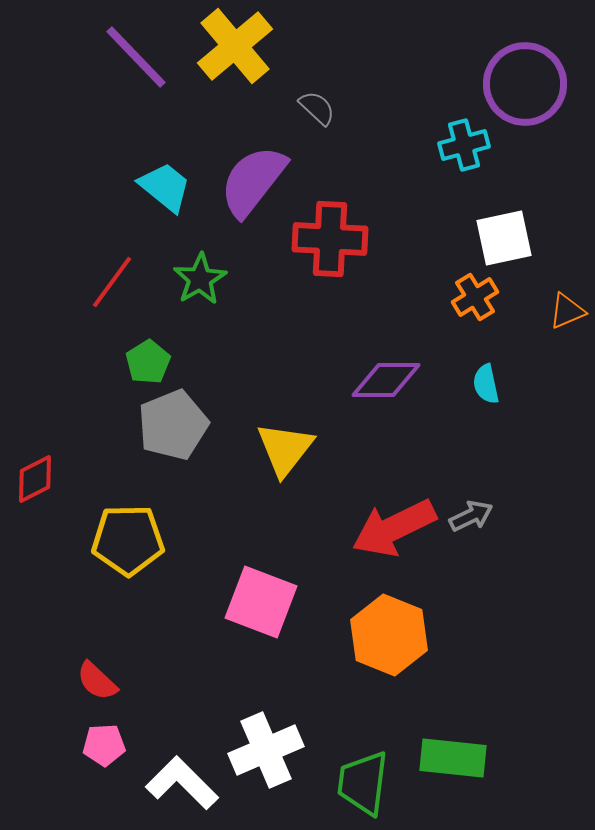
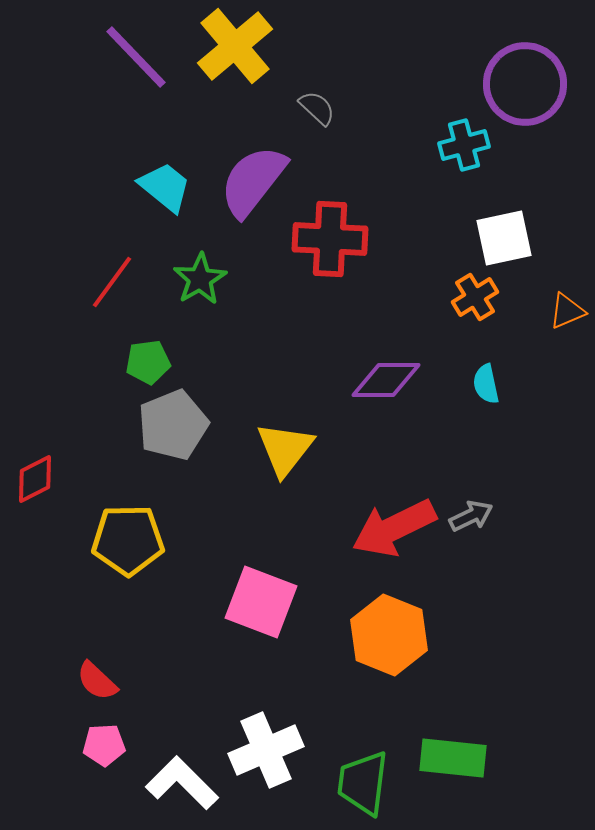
green pentagon: rotated 24 degrees clockwise
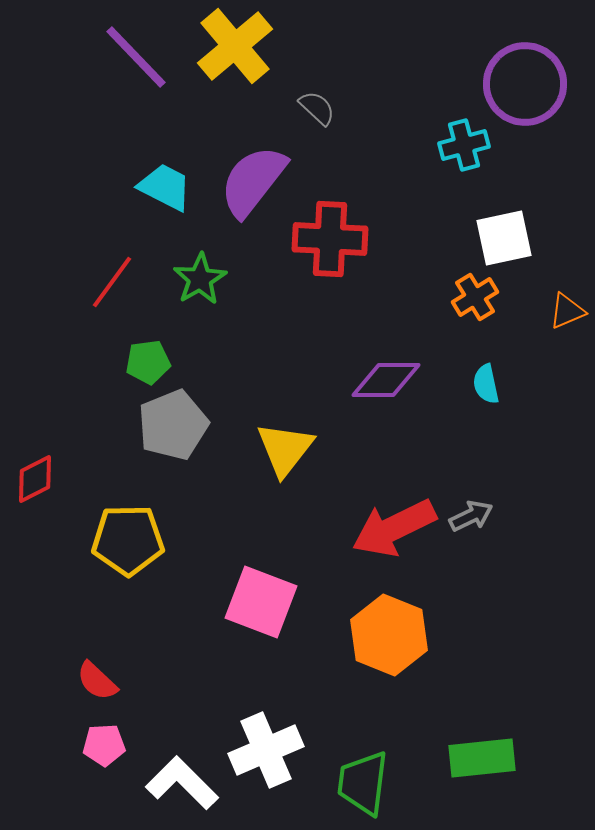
cyan trapezoid: rotated 12 degrees counterclockwise
green rectangle: moved 29 px right; rotated 12 degrees counterclockwise
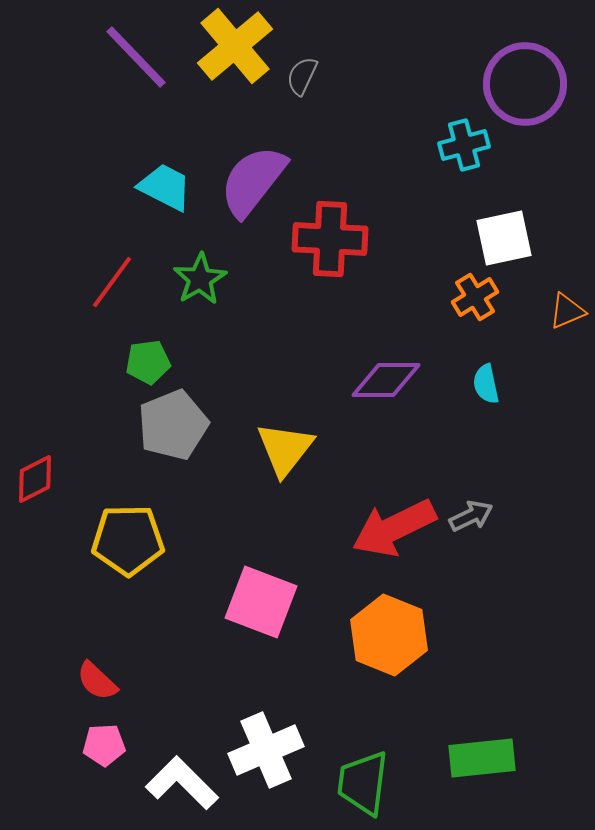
gray semicircle: moved 15 px left, 32 px up; rotated 108 degrees counterclockwise
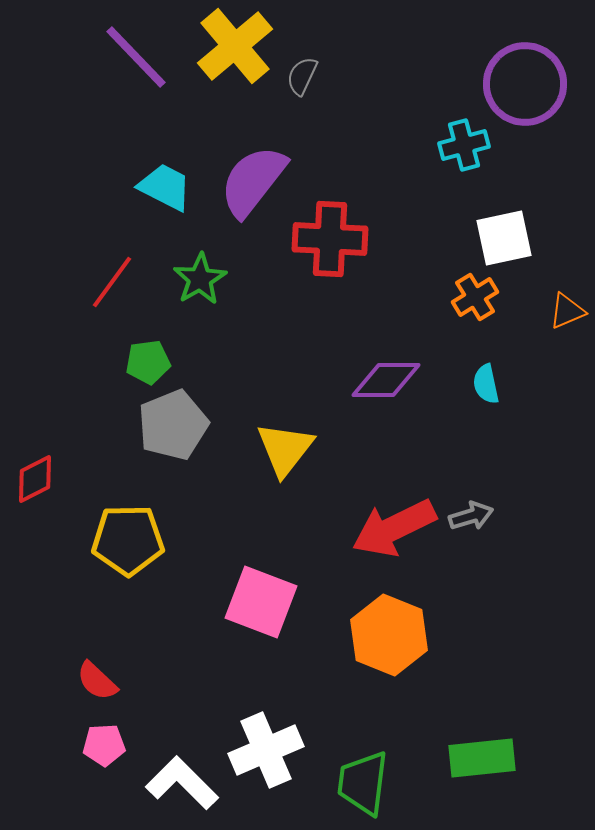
gray arrow: rotated 9 degrees clockwise
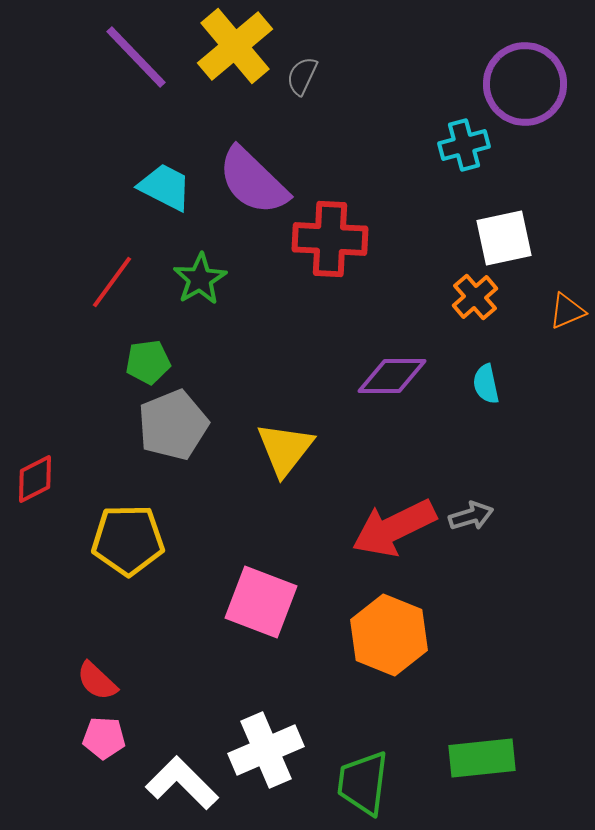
purple semicircle: rotated 84 degrees counterclockwise
orange cross: rotated 9 degrees counterclockwise
purple diamond: moved 6 px right, 4 px up
pink pentagon: moved 7 px up; rotated 6 degrees clockwise
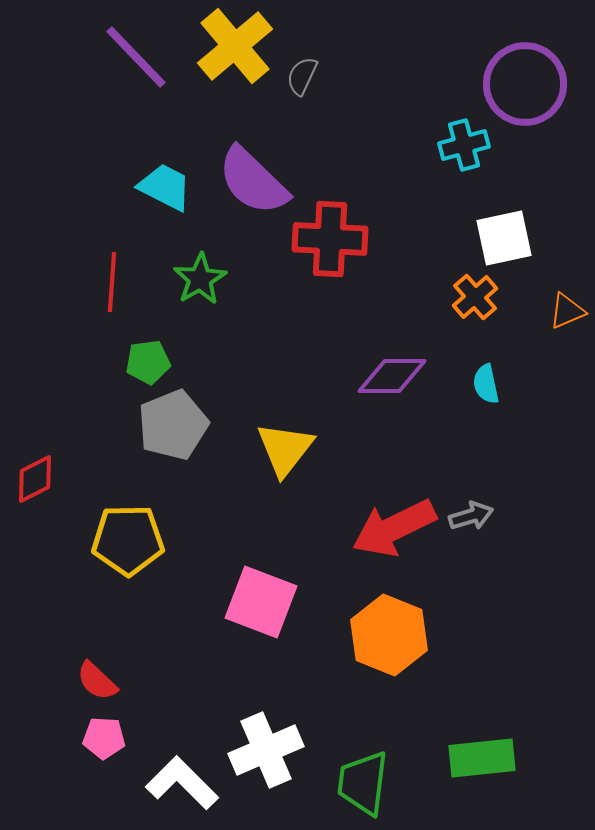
red line: rotated 32 degrees counterclockwise
